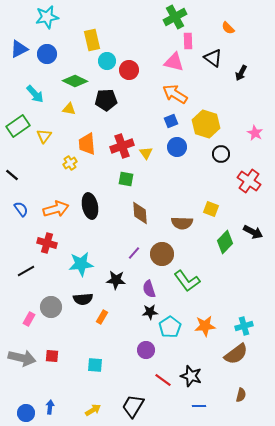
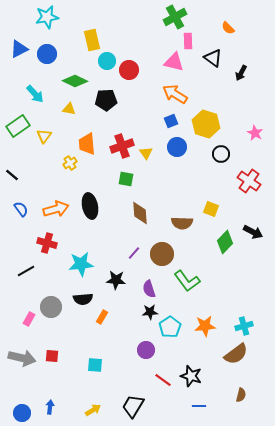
blue circle at (26, 413): moved 4 px left
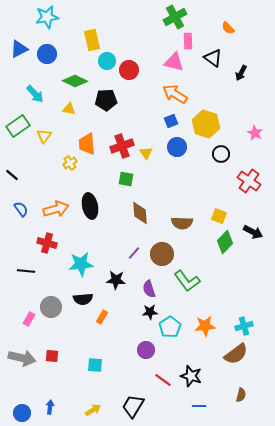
yellow square at (211, 209): moved 8 px right, 7 px down
black line at (26, 271): rotated 36 degrees clockwise
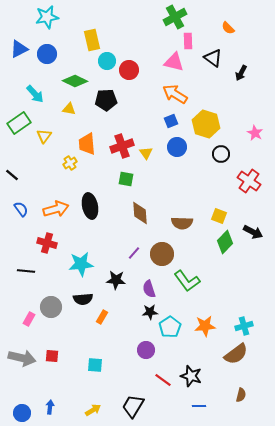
green rectangle at (18, 126): moved 1 px right, 3 px up
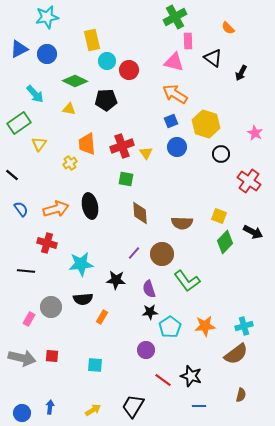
yellow triangle at (44, 136): moved 5 px left, 8 px down
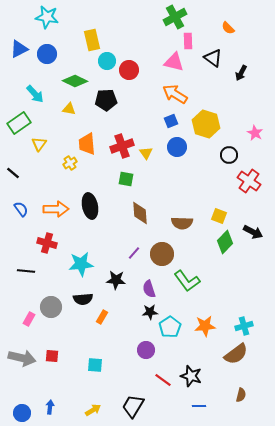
cyan star at (47, 17): rotated 20 degrees clockwise
black circle at (221, 154): moved 8 px right, 1 px down
black line at (12, 175): moved 1 px right, 2 px up
orange arrow at (56, 209): rotated 15 degrees clockwise
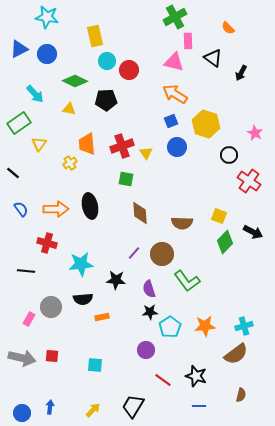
yellow rectangle at (92, 40): moved 3 px right, 4 px up
orange rectangle at (102, 317): rotated 48 degrees clockwise
black star at (191, 376): moved 5 px right
yellow arrow at (93, 410): rotated 14 degrees counterclockwise
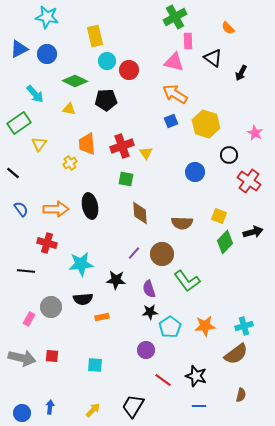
blue circle at (177, 147): moved 18 px right, 25 px down
black arrow at (253, 232): rotated 42 degrees counterclockwise
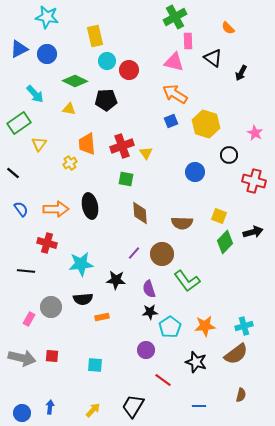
red cross at (249, 181): moved 5 px right; rotated 20 degrees counterclockwise
black star at (196, 376): moved 14 px up
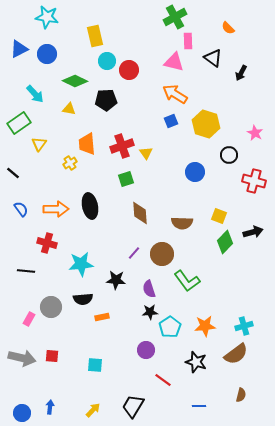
green square at (126, 179): rotated 28 degrees counterclockwise
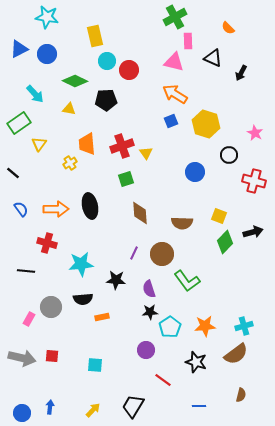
black triangle at (213, 58): rotated 12 degrees counterclockwise
purple line at (134, 253): rotated 16 degrees counterclockwise
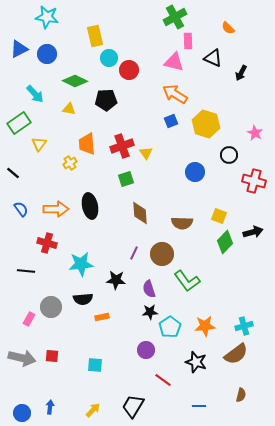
cyan circle at (107, 61): moved 2 px right, 3 px up
